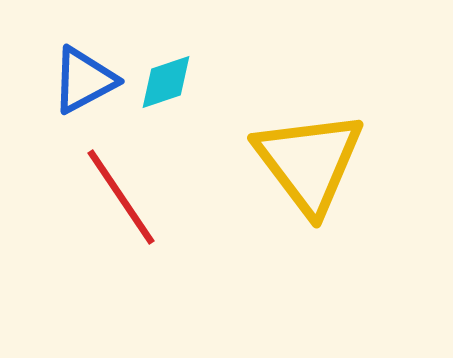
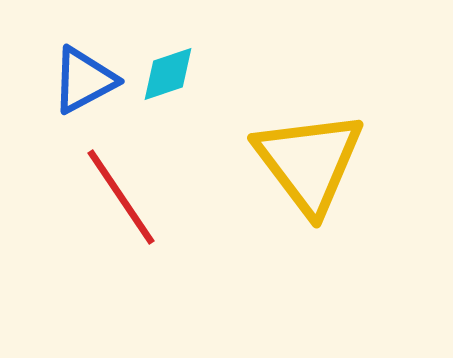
cyan diamond: moved 2 px right, 8 px up
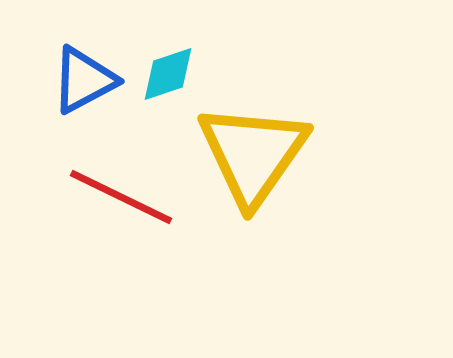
yellow triangle: moved 56 px left, 8 px up; rotated 12 degrees clockwise
red line: rotated 30 degrees counterclockwise
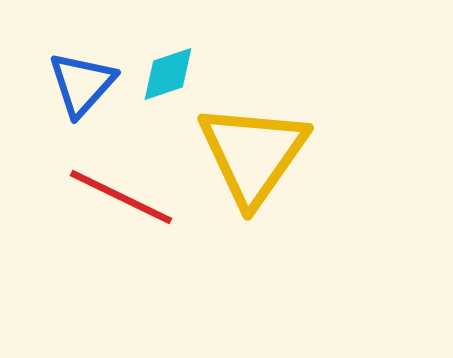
blue triangle: moved 2 px left, 4 px down; rotated 20 degrees counterclockwise
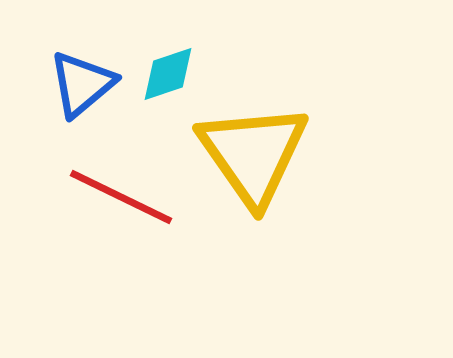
blue triangle: rotated 8 degrees clockwise
yellow triangle: rotated 10 degrees counterclockwise
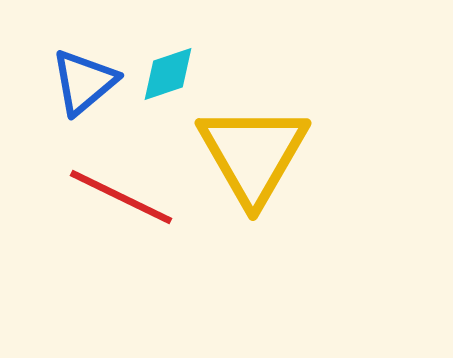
blue triangle: moved 2 px right, 2 px up
yellow triangle: rotated 5 degrees clockwise
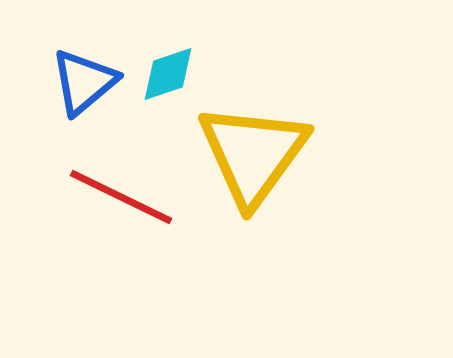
yellow triangle: rotated 6 degrees clockwise
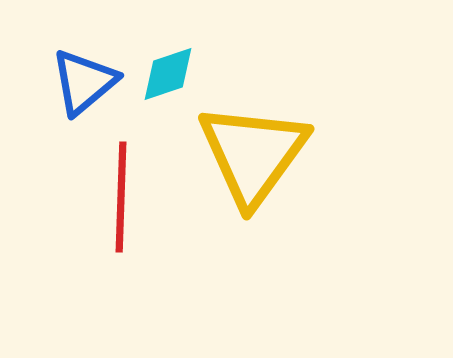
red line: rotated 66 degrees clockwise
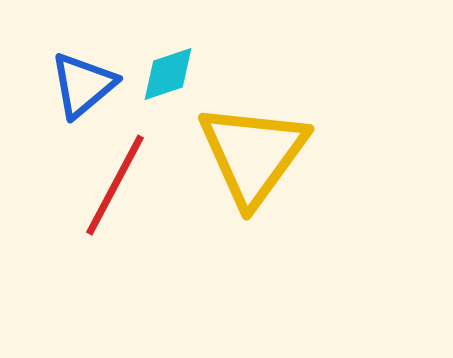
blue triangle: moved 1 px left, 3 px down
red line: moved 6 px left, 12 px up; rotated 26 degrees clockwise
